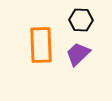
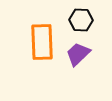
orange rectangle: moved 1 px right, 3 px up
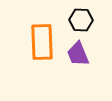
purple trapezoid: rotated 68 degrees counterclockwise
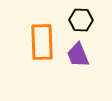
purple trapezoid: moved 1 px down
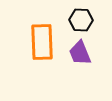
purple trapezoid: moved 2 px right, 2 px up
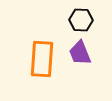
orange rectangle: moved 17 px down; rotated 6 degrees clockwise
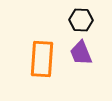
purple trapezoid: moved 1 px right
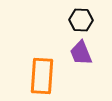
orange rectangle: moved 17 px down
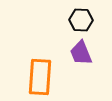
orange rectangle: moved 2 px left, 1 px down
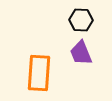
orange rectangle: moved 1 px left, 4 px up
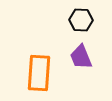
purple trapezoid: moved 4 px down
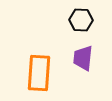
purple trapezoid: moved 2 px right, 1 px down; rotated 28 degrees clockwise
